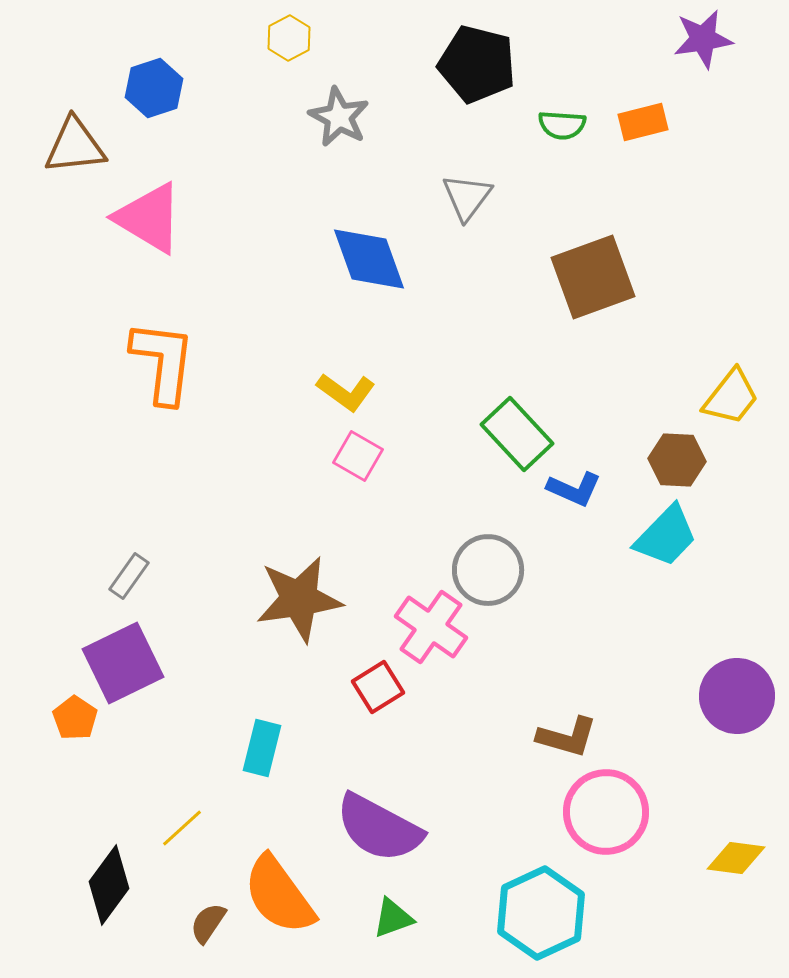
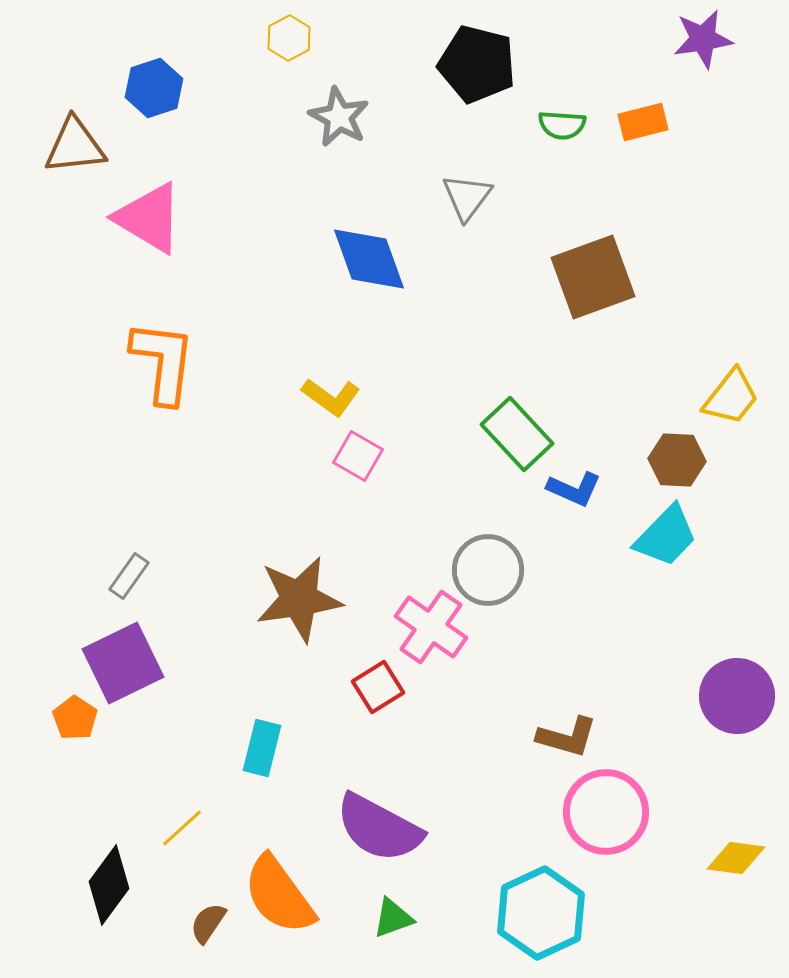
yellow L-shape: moved 15 px left, 5 px down
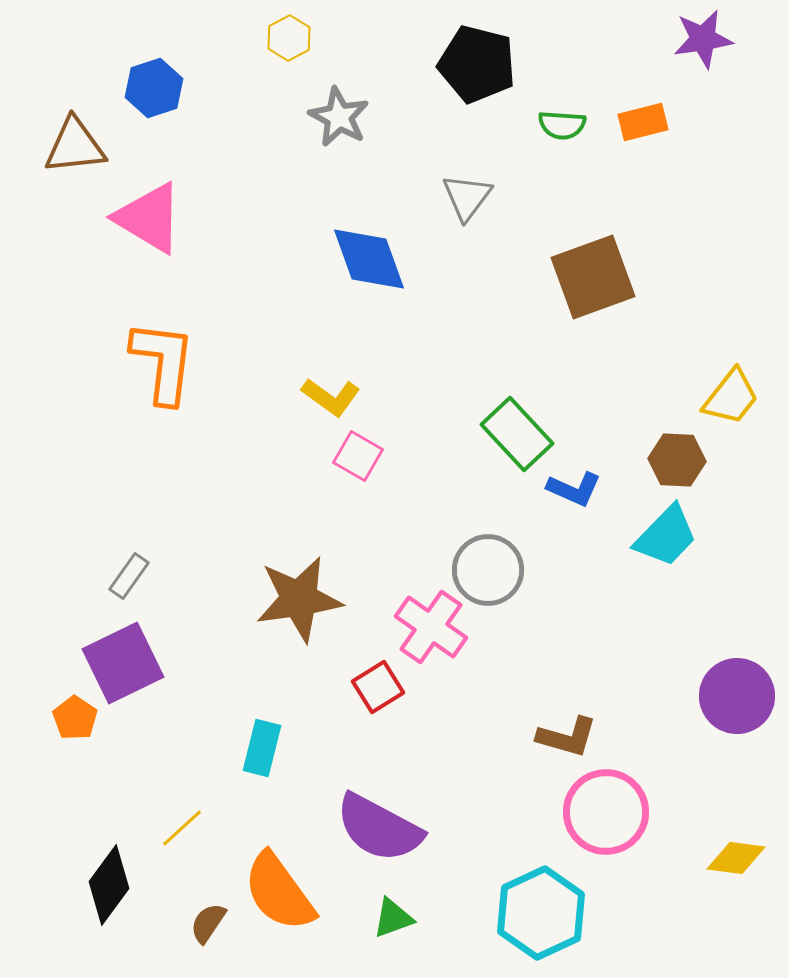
orange semicircle: moved 3 px up
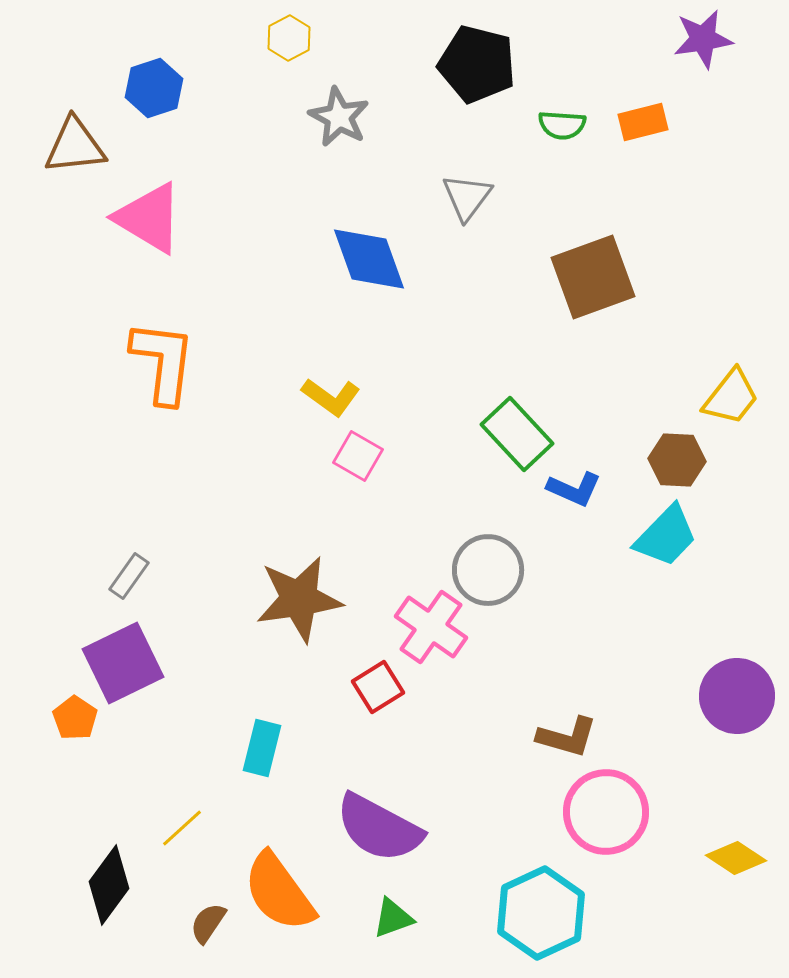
yellow diamond: rotated 26 degrees clockwise
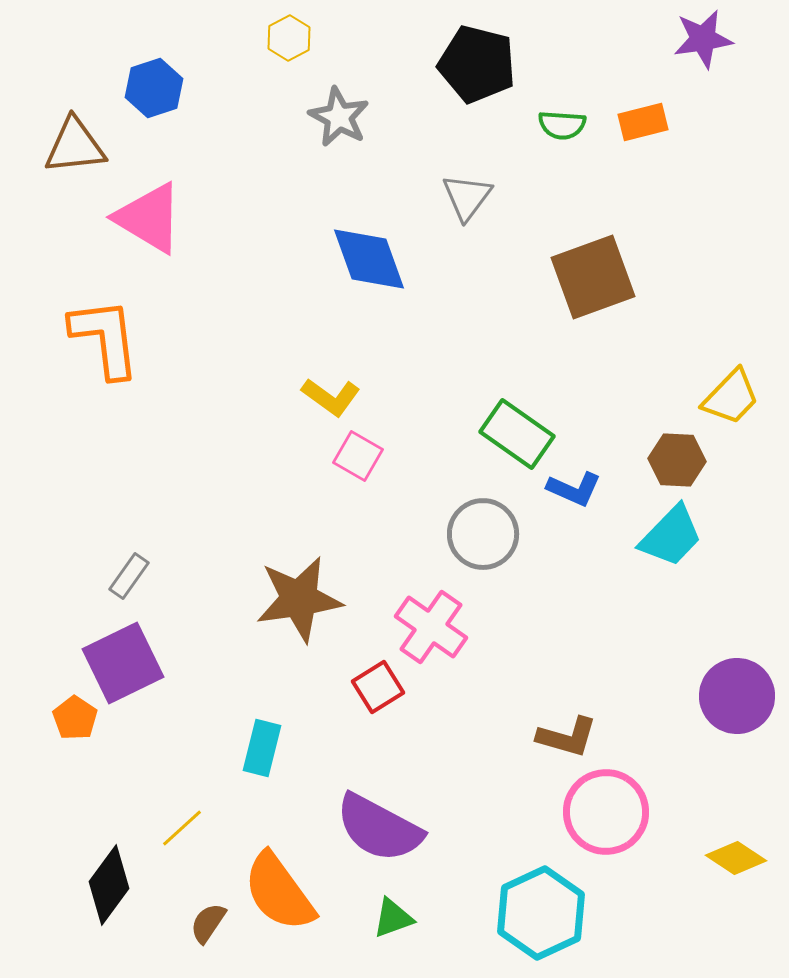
orange L-shape: moved 58 px left, 24 px up; rotated 14 degrees counterclockwise
yellow trapezoid: rotated 6 degrees clockwise
green rectangle: rotated 12 degrees counterclockwise
cyan trapezoid: moved 5 px right
gray circle: moved 5 px left, 36 px up
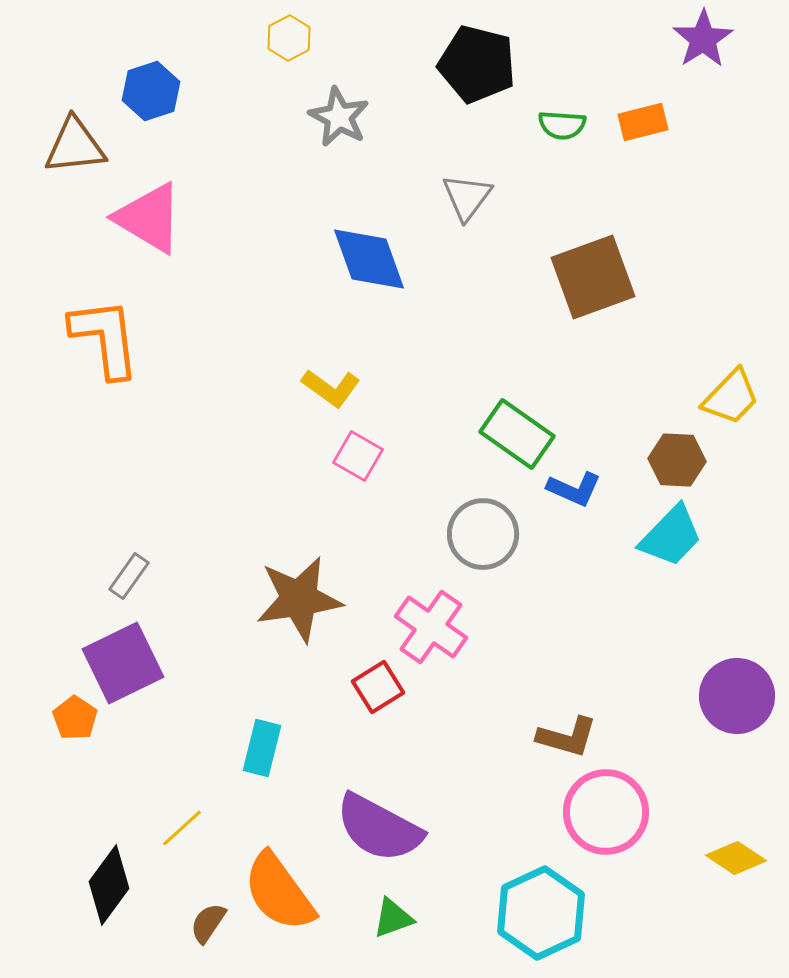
purple star: rotated 24 degrees counterclockwise
blue hexagon: moved 3 px left, 3 px down
yellow L-shape: moved 9 px up
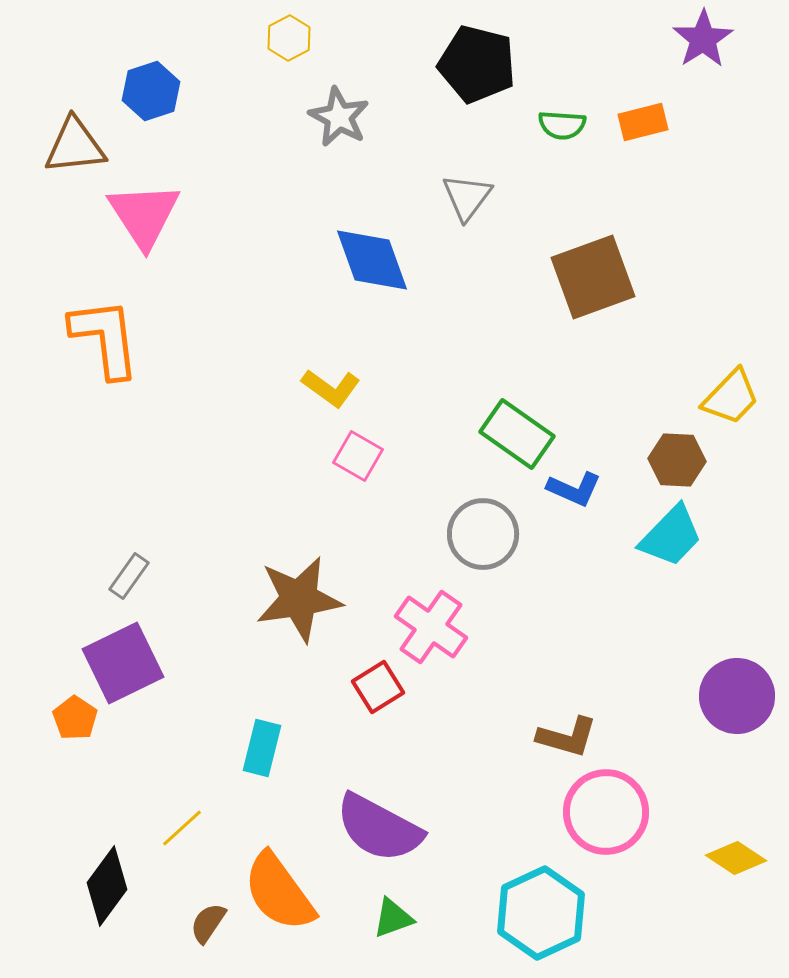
pink triangle: moved 5 px left, 3 px up; rotated 26 degrees clockwise
blue diamond: moved 3 px right, 1 px down
black diamond: moved 2 px left, 1 px down
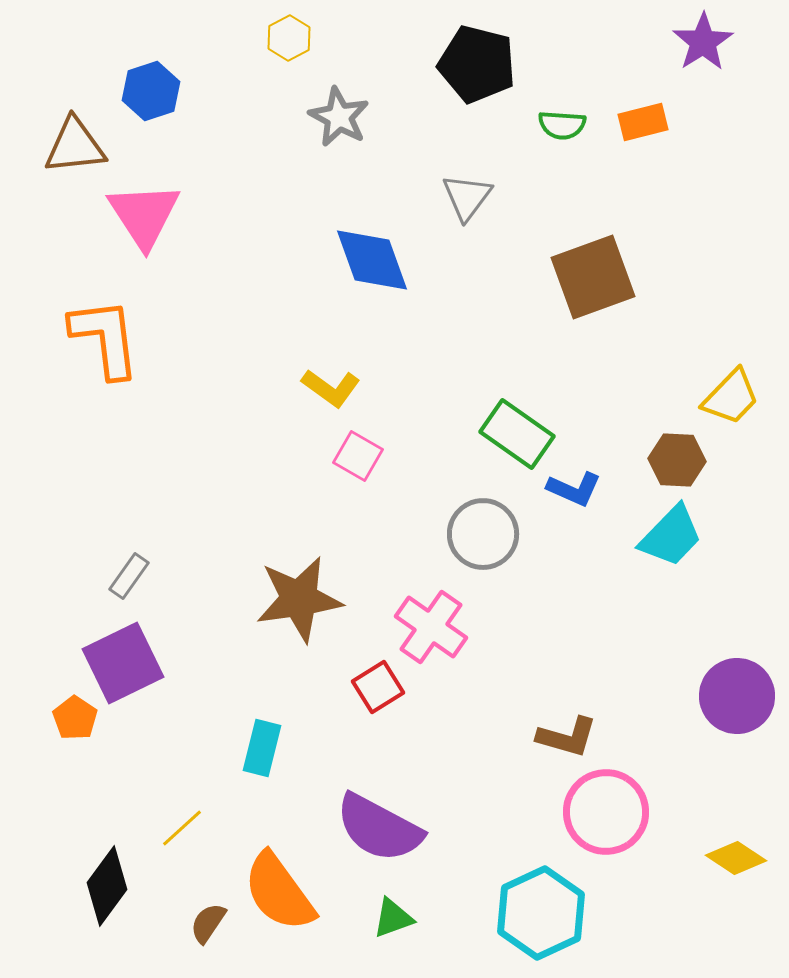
purple star: moved 3 px down
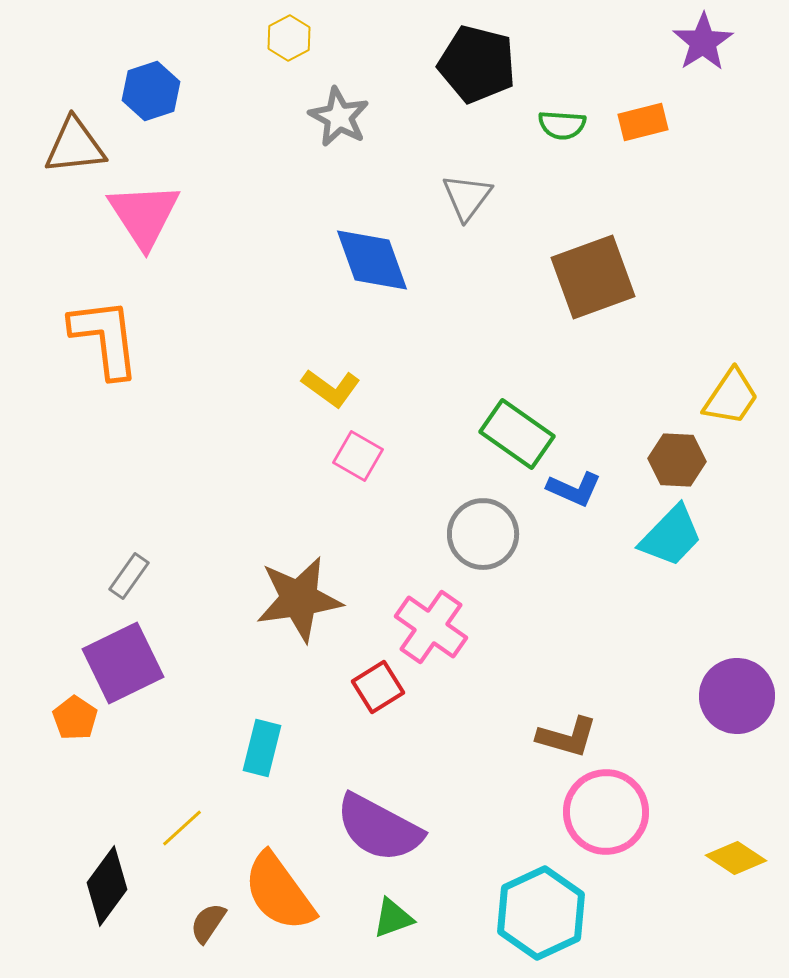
yellow trapezoid: rotated 10 degrees counterclockwise
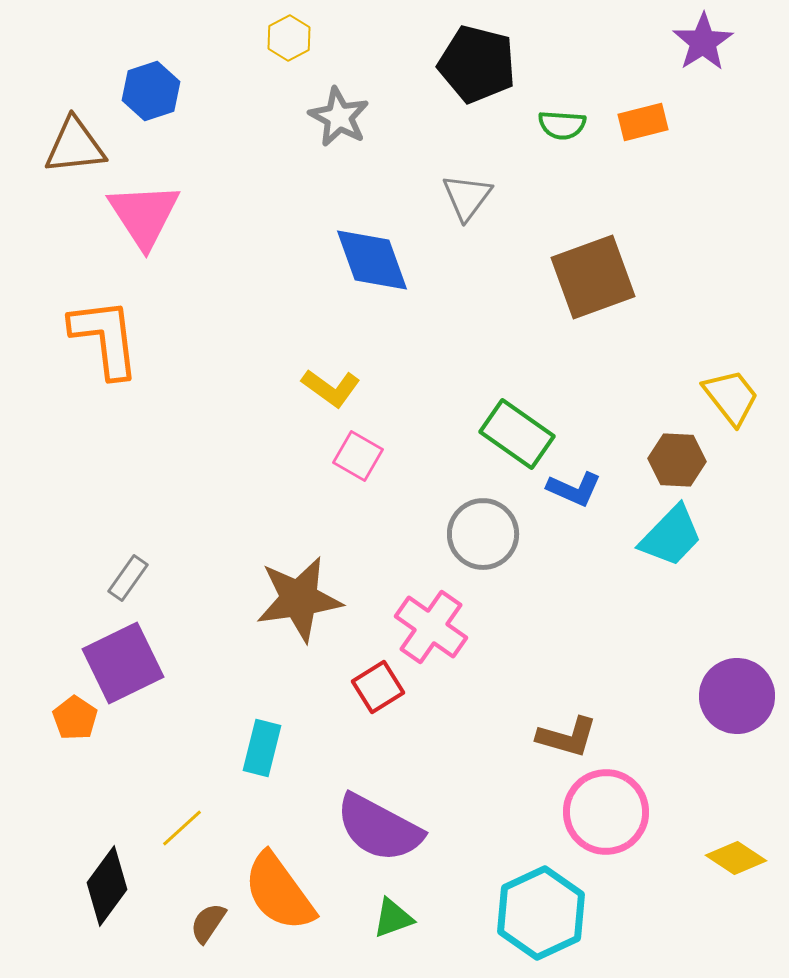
yellow trapezoid: rotated 72 degrees counterclockwise
gray rectangle: moved 1 px left, 2 px down
